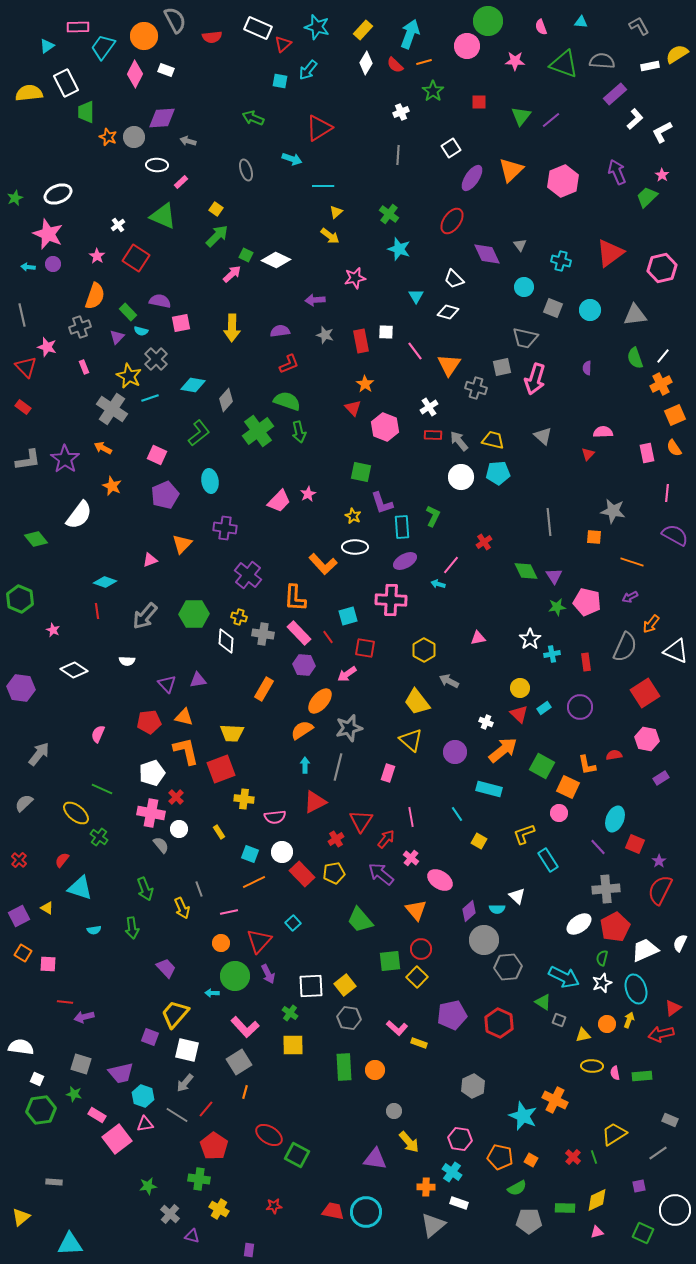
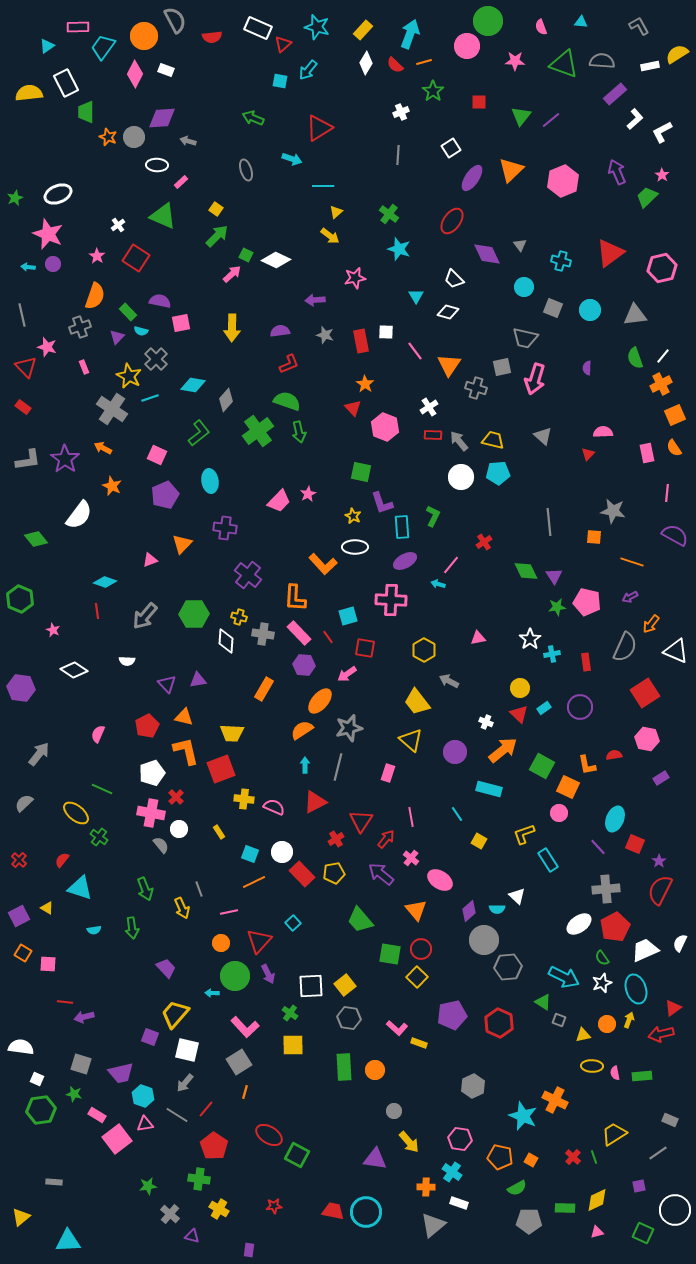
red pentagon at (149, 722): moved 2 px left, 4 px down; rotated 20 degrees counterclockwise
pink semicircle at (275, 817): moved 1 px left, 10 px up; rotated 150 degrees counterclockwise
green semicircle at (602, 958): rotated 49 degrees counterclockwise
green square at (390, 961): moved 7 px up; rotated 15 degrees clockwise
cyan triangle at (70, 1244): moved 2 px left, 3 px up
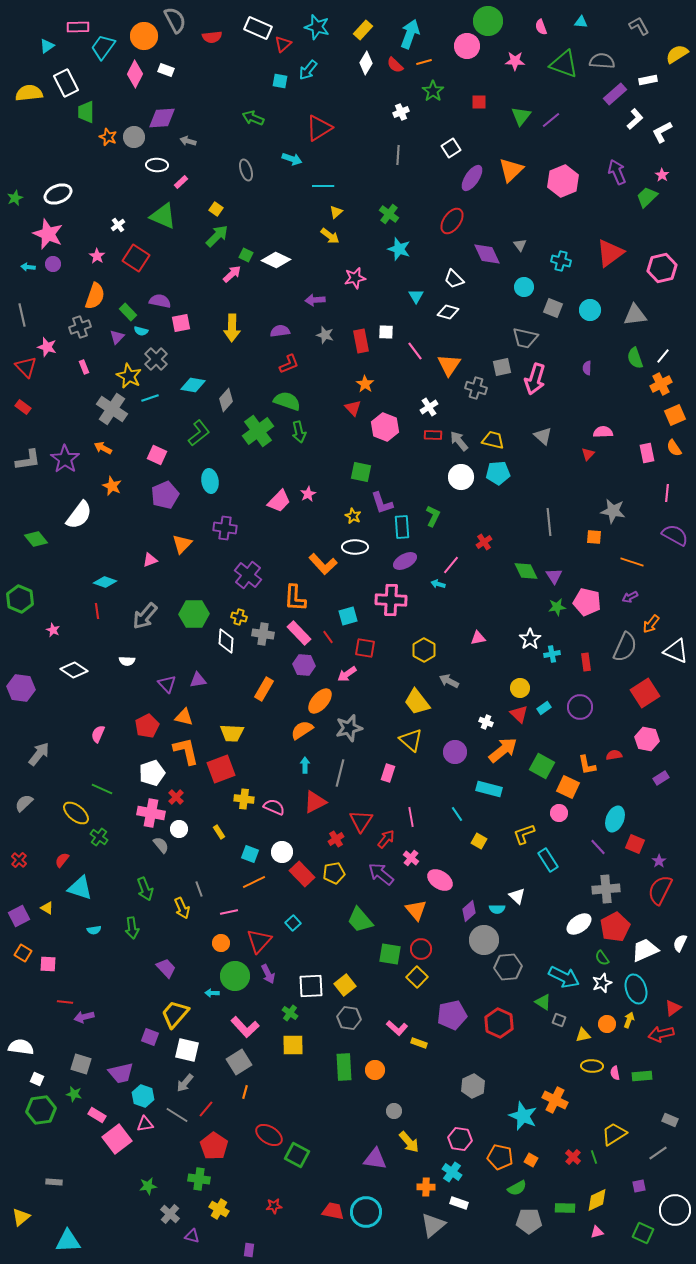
white rectangle at (650, 66): moved 2 px left, 14 px down
gray line at (338, 767): moved 2 px right, 6 px down
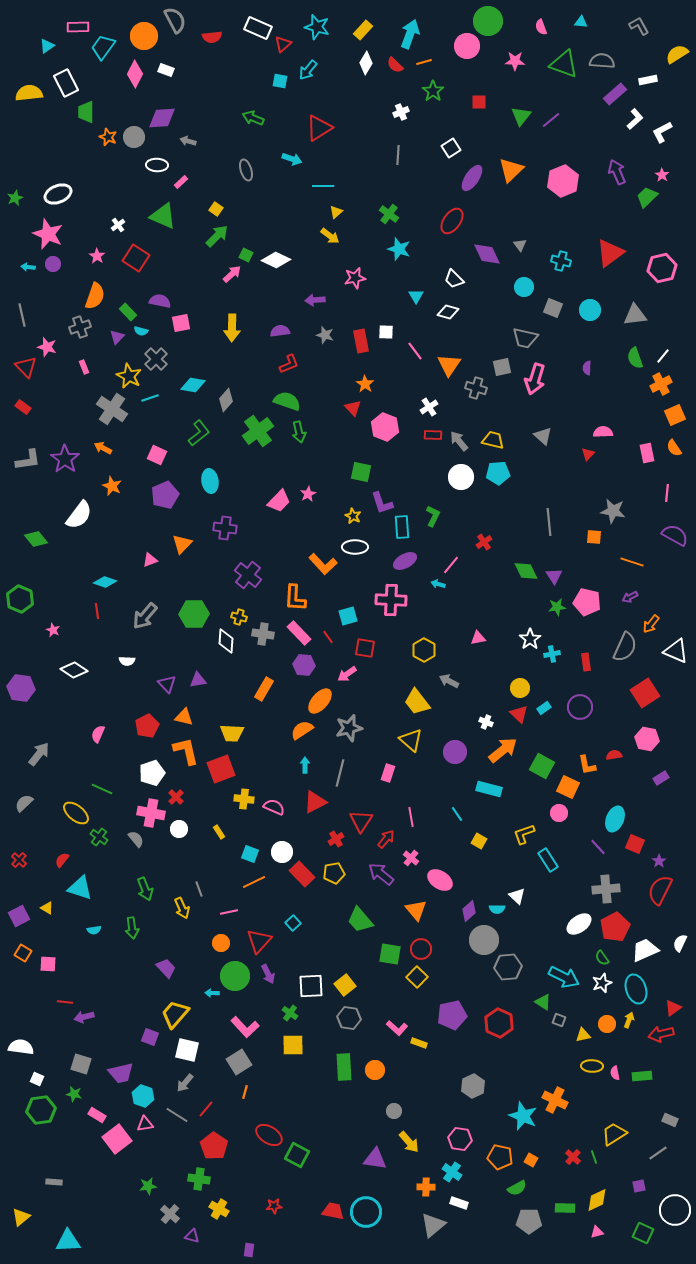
gray semicircle at (161, 845): moved 25 px left, 6 px up
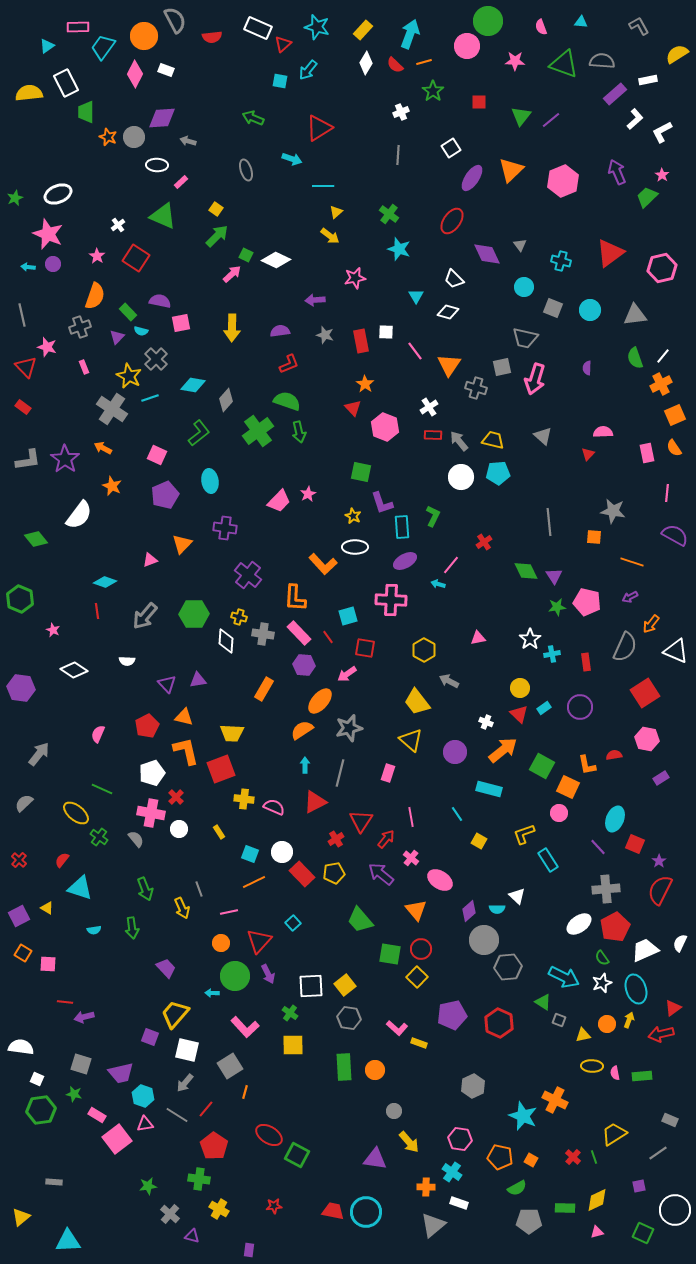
gray square at (239, 1062): moved 9 px left, 4 px down
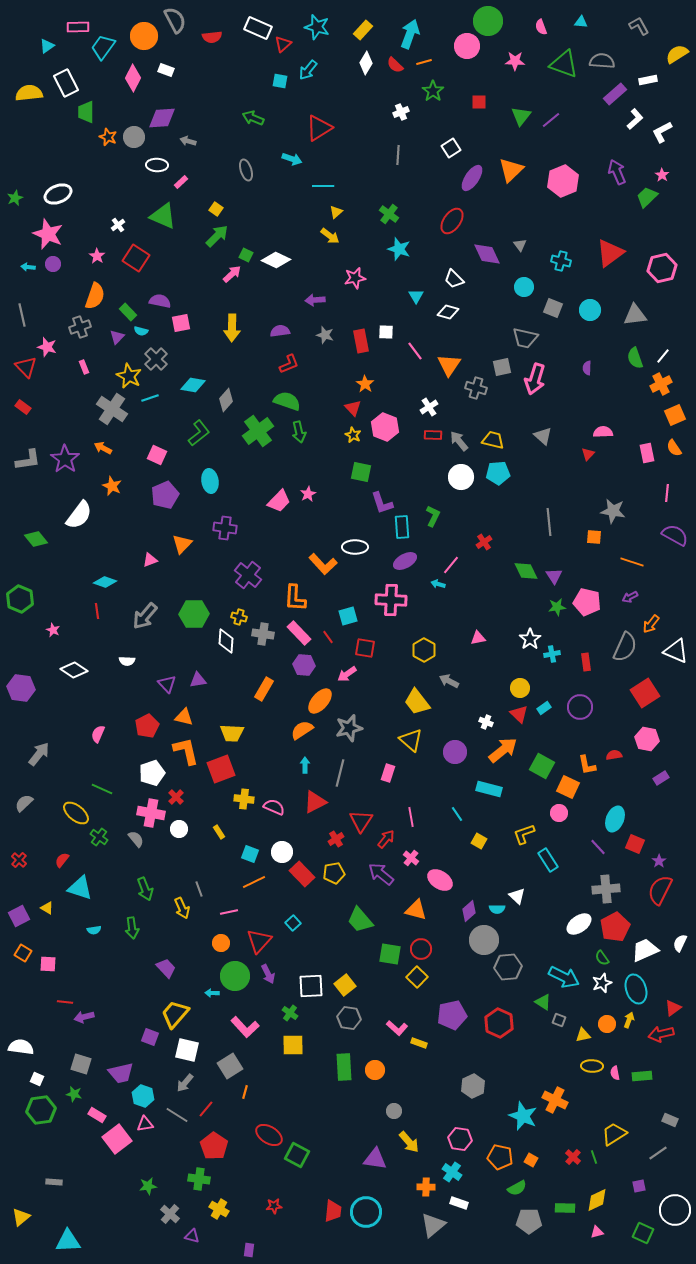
pink diamond at (135, 74): moved 2 px left, 4 px down
yellow star at (353, 516): moved 81 px up
orange triangle at (416, 910): rotated 35 degrees counterclockwise
red trapezoid at (333, 1211): rotated 85 degrees clockwise
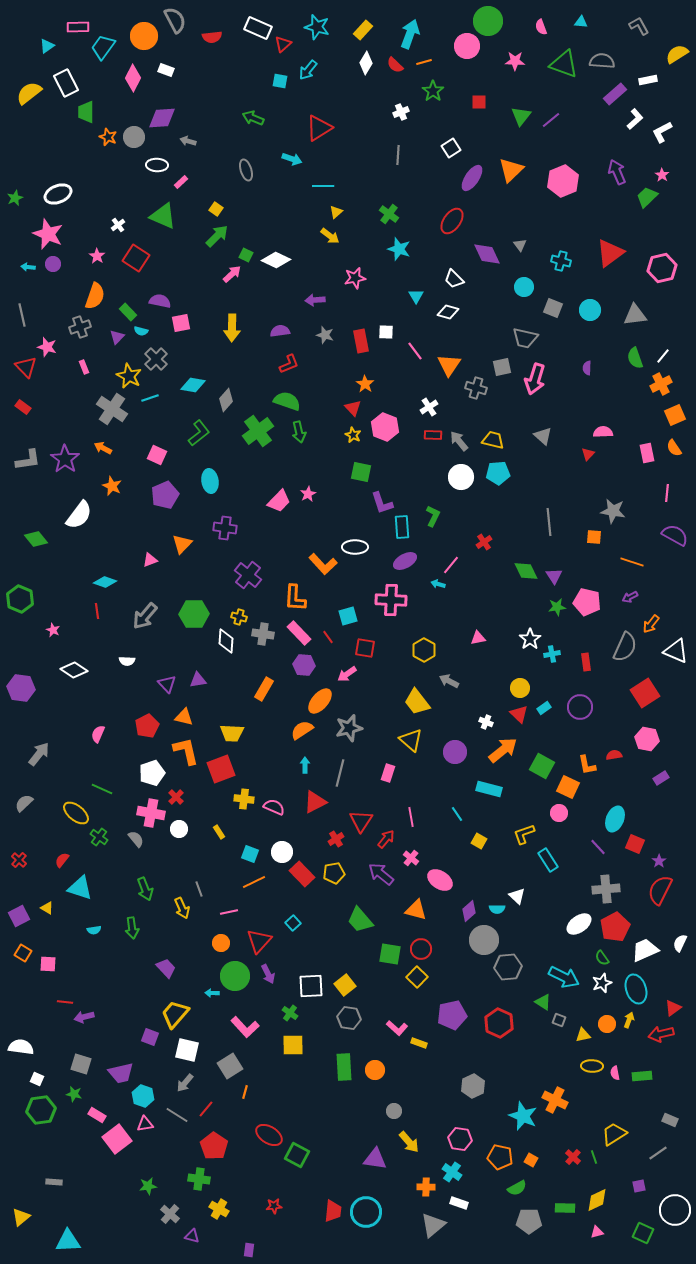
yellow semicircle at (29, 93): rotated 32 degrees counterclockwise
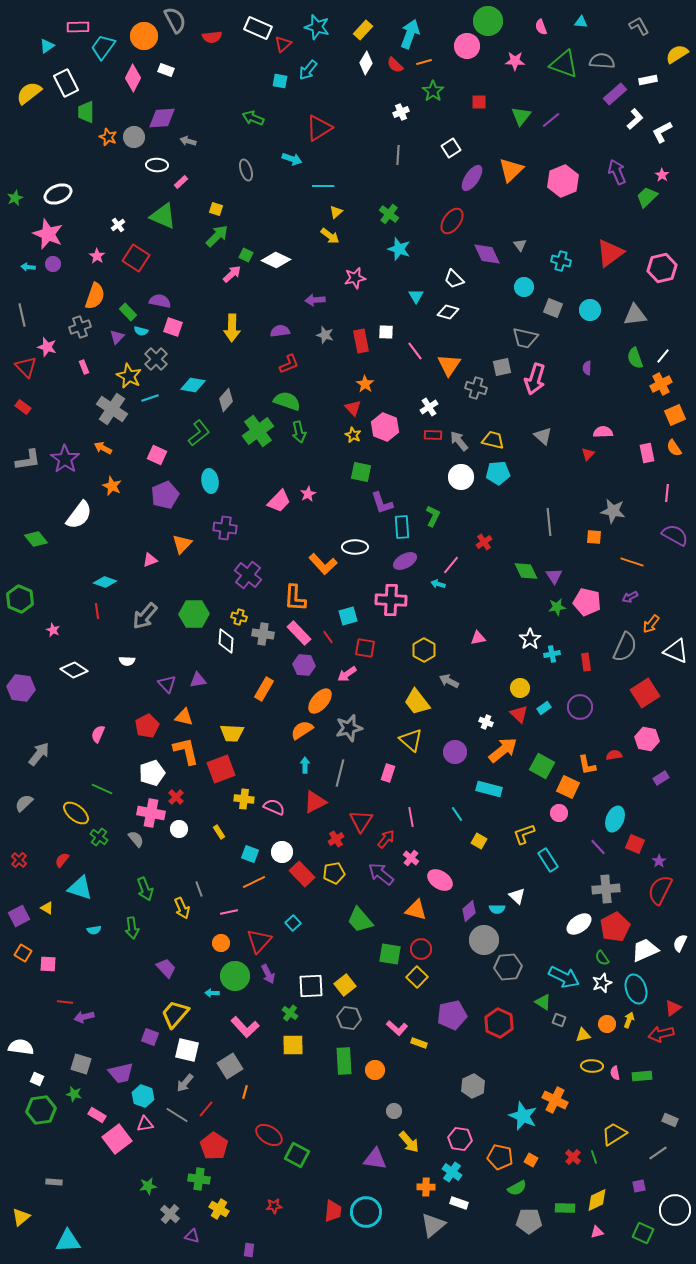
yellow square at (216, 209): rotated 16 degrees counterclockwise
pink square at (181, 323): moved 8 px left, 4 px down; rotated 30 degrees clockwise
green rectangle at (344, 1067): moved 6 px up
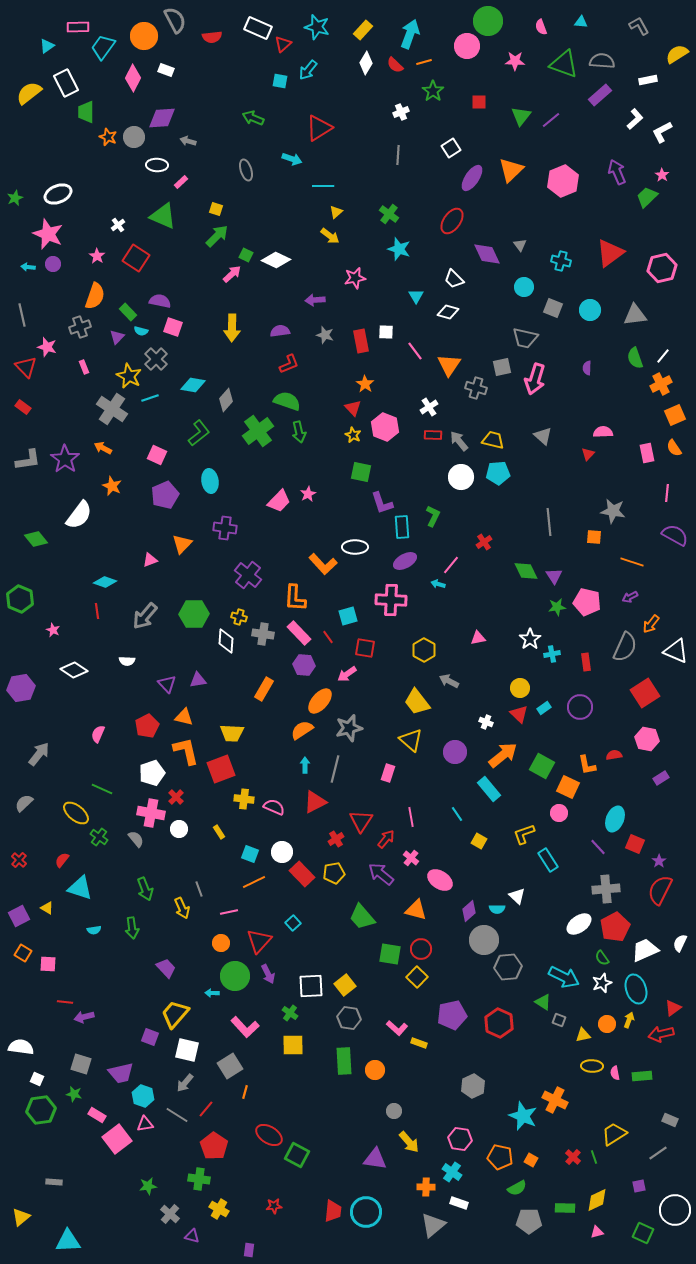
purple rectangle at (615, 94): moved 15 px left, 1 px down
purple hexagon at (21, 688): rotated 16 degrees counterclockwise
orange arrow at (503, 750): moved 5 px down
gray line at (340, 773): moved 5 px left, 4 px up
cyan rectangle at (489, 789): rotated 35 degrees clockwise
green trapezoid at (360, 920): moved 2 px right, 3 px up
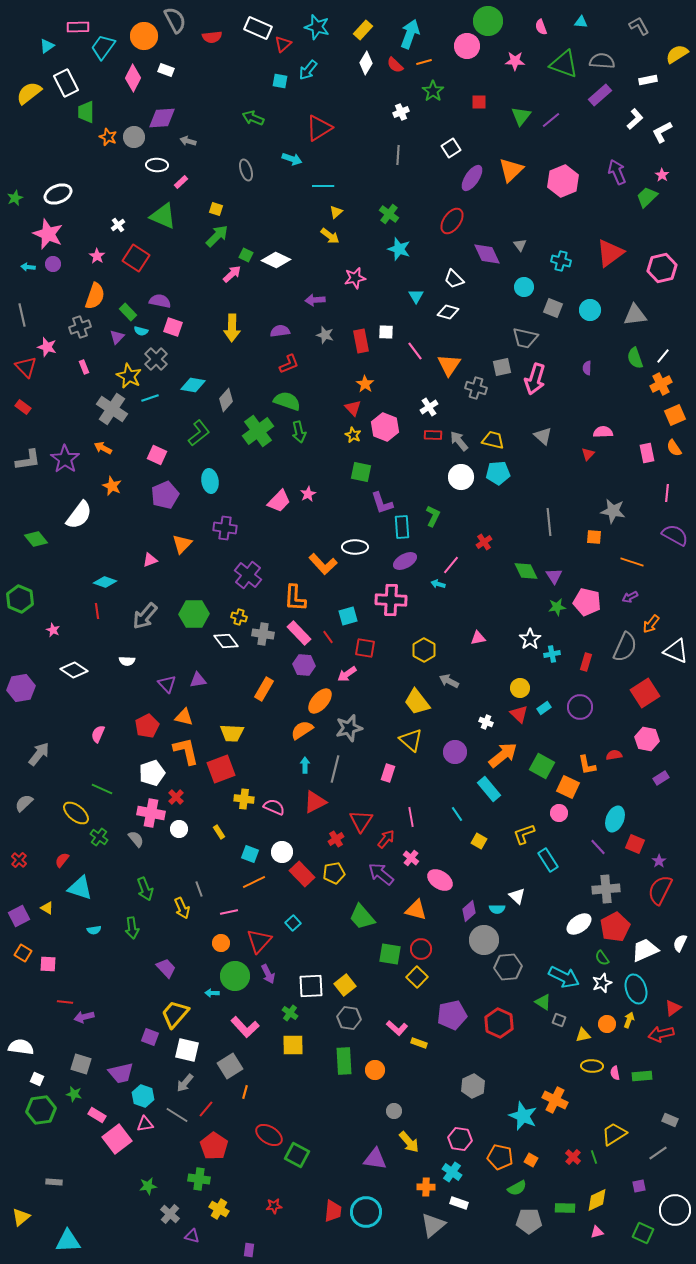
white diamond at (226, 641): rotated 40 degrees counterclockwise
red rectangle at (586, 662): rotated 24 degrees clockwise
